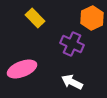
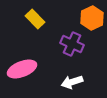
yellow rectangle: moved 1 px down
white arrow: rotated 45 degrees counterclockwise
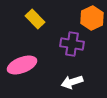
purple cross: rotated 15 degrees counterclockwise
pink ellipse: moved 4 px up
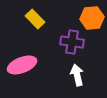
orange hexagon: rotated 20 degrees clockwise
purple cross: moved 2 px up
white arrow: moved 5 px right, 7 px up; rotated 95 degrees clockwise
